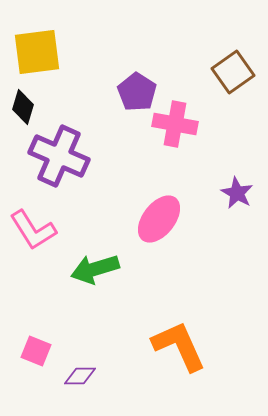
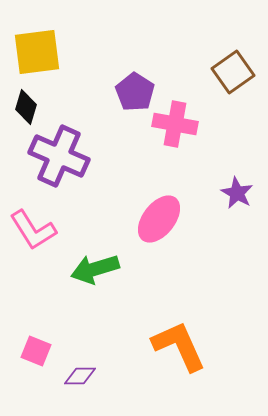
purple pentagon: moved 2 px left
black diamond: moved 3 px right
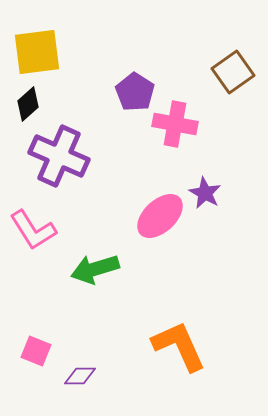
black diamond: moved 2 px right, 3 px up; rotated 32 degrees clockwise
purple star: moved 32 px left
pink ellipse: moved 1 px right, 3 px up; rotated 9 degrees clockwise
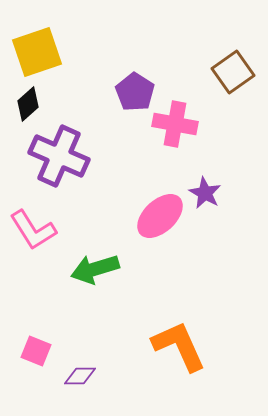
yellow square: rotated 12 degrees counterclockwise
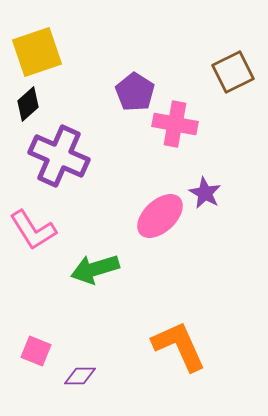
brown square: rotated 9 degrees clockwise
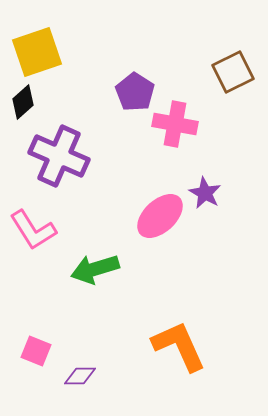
black diamond: moved 5 px left, 2 px up
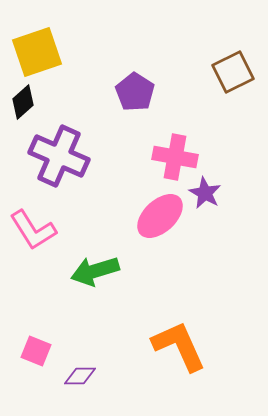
pink cross: moved 33 px down
green arrow: moved 2 px down
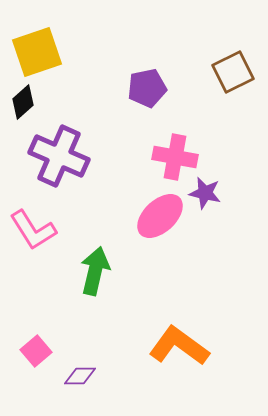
purple pentagon: moved 12 px right, 4 px up; rotated 27 degrees clockwise
purple star: rotated 16 degrees counterclockwise
green arrow: rotated 120 degrees clockwise
orange L-shape: rotated 30 degrees counterclockwise
pink square: rotated 28 degrees clockwise
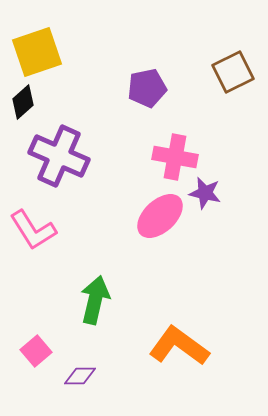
green arrow: moved 29 px down
